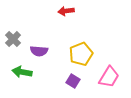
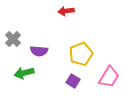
green arrow: moved 2 px right, 1 px down; rotated 24 degrees counterclockwise
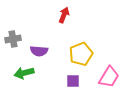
red arrow: moved 2 px left, 4 px down; rotated 119 degrees clockwise
gray cross: rotated 35 degrees clockwise
purple square: rotated 32 degrees counterclockwise
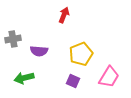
green arrow: moved 5 px down
purple square: rotated 24 degrees clockwise
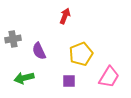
red arrow: moved 1 px right, 1 px down
purple semicircle: rotated 60 degrees clockwise
purple square: moved 4 px left; rotated 24 degrees counterclockwise
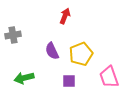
gray cross: moved 4 px up
purple semicircle: moved 13 px right
pink trapezoid: rotated 130 degrees clockwise
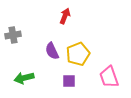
yellow pentagon: moved 3 px left
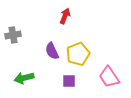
pink trapezoid: rotated 15 degrees counterclockwise
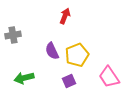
yellow pentagon: moved 1 px left, 1 px down
purple square: rotated 24 degrees counterclockwise
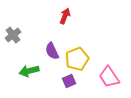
gray cross: rotated 28 degrees counterclockwise
yellow pentagon: moved 4 px down
green arrow: moved 5 px right, 7 px up
